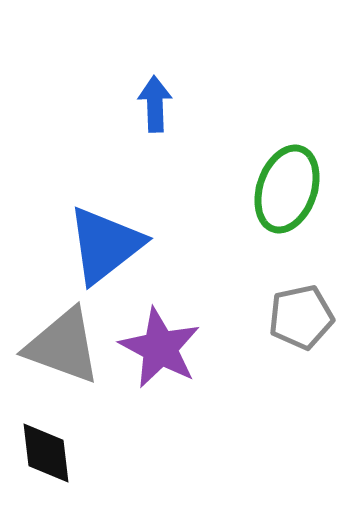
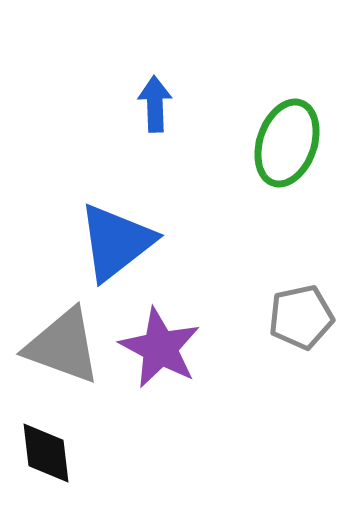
green ellipse: moved 46 px up
blue triangle: moved 11 px right, 3 px up
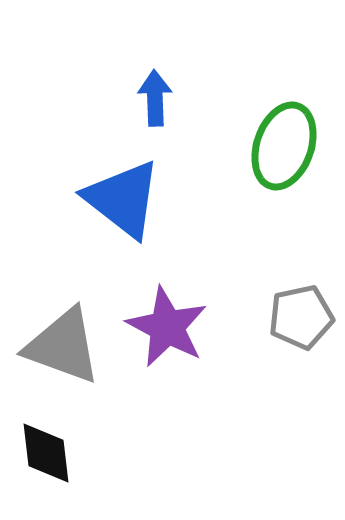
blue arrow: moved 6 px up
green ellipse: moved 3 px left, 3 px down
blue triangle: moved 7 px right, 43 px up; rotated 44 degrees counterclockwise
purple star: moved 7 px right, 21 px up
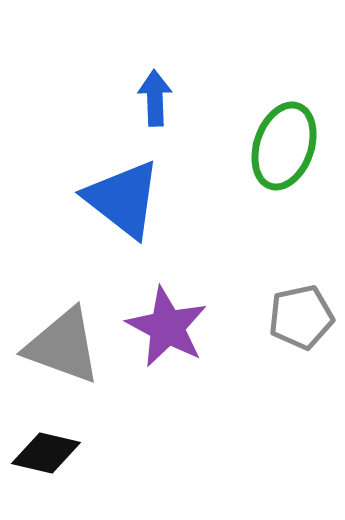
black diamond: rotated 70 degrees counterclockwise
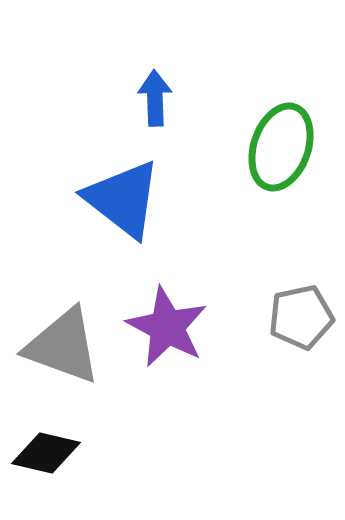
green ellipse: moved 3 px left, 1 px down
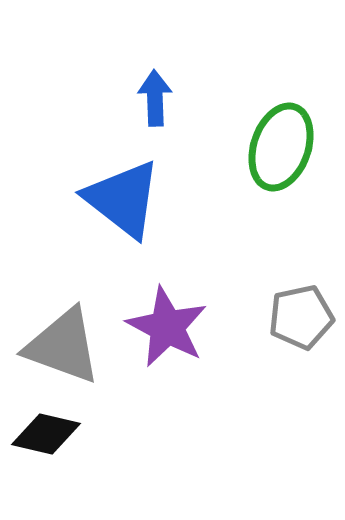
black diamond: moved 19 px up
